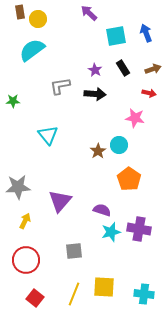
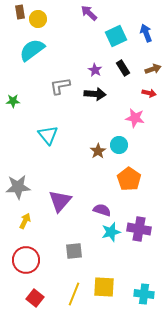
cyan square: rotated 15 degrees counterclockwise
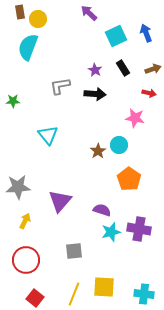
cyan semicircle: moved 4 px left, 3 px up; rotated 32 degrees counterclockwise
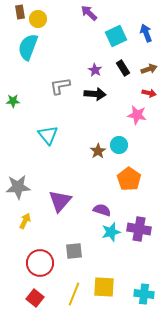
brown arrow: moved 4 px left
pink star: moved 2 px right, 3 px up
red circle: moved 14 px right, 3 px down
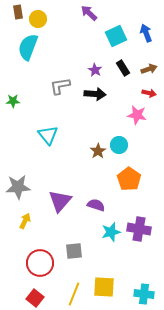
brown rectangle: moved 2 px left
purple semicircle: moved 6 px left, 5 px up
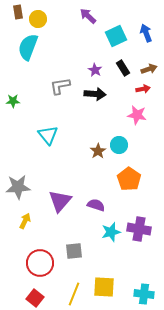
purple arrow: moved 1 px left, 3 px down
red arrow: moved 6 px left, 4 px up; rotated 24 degrees counterclockwise
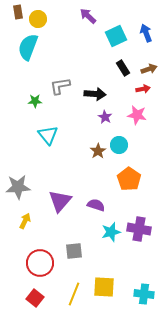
purple star: moved 10 px right, 47 px down
green star: moved 22 px right
